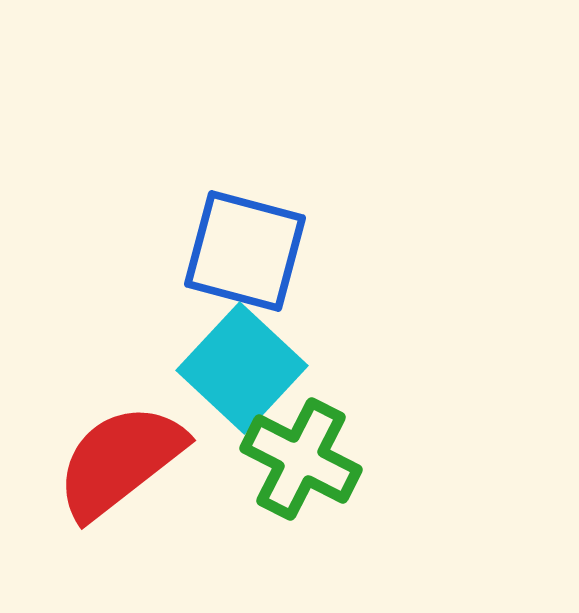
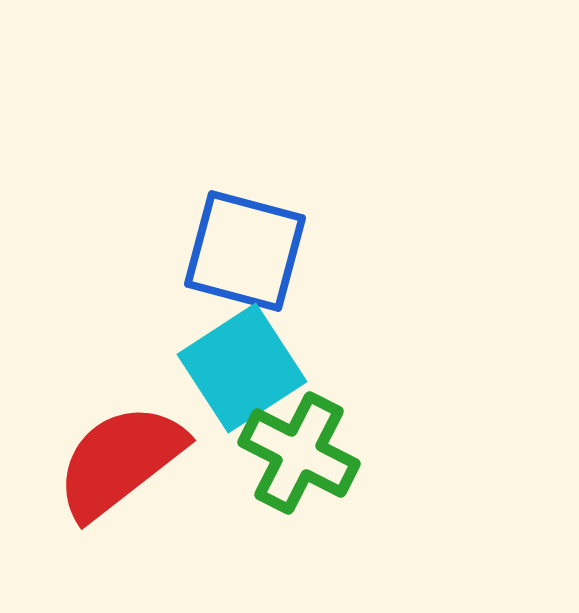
cyan square: rotated 14 degrees clockwise
green cross: moved 2 px left, 6 px up
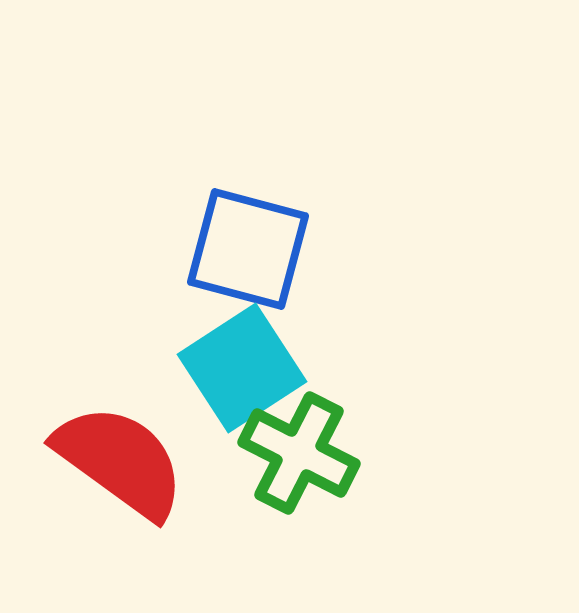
blue square: moved 3 px right, 2 px up
red semicircle: rotated 74 degrees clockwise
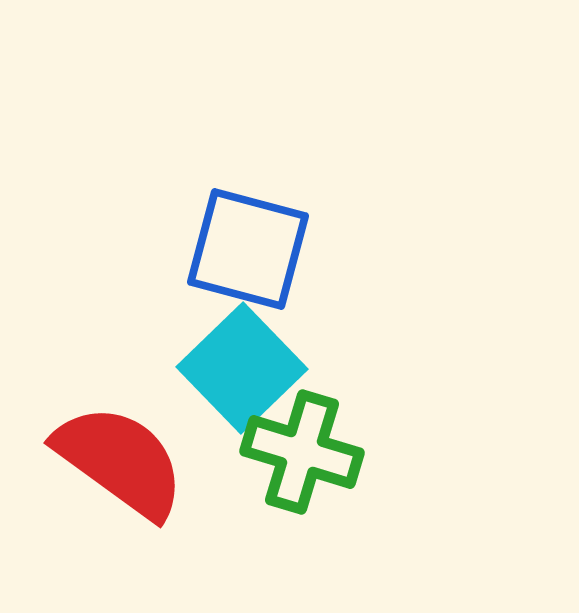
cyan square: rotated 11 degrees counterclockwise
green cross: moved 3 px right, 1 px up; rotated 10 degrees counterclockwise
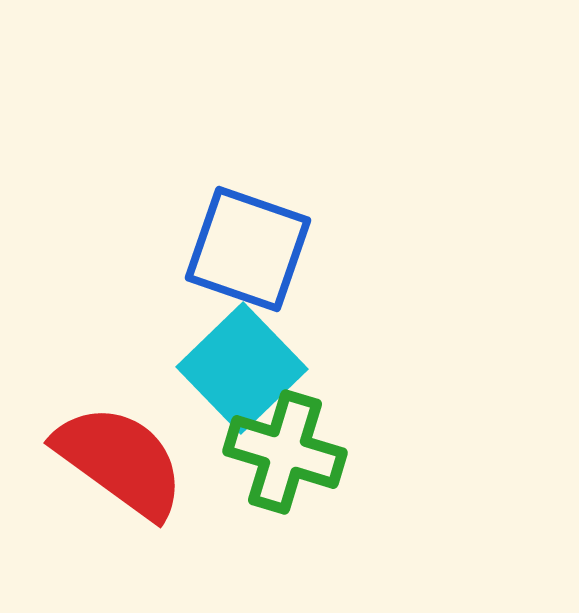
blue square: rotated 4 degrees clockwise
green cross: moved 17 px left
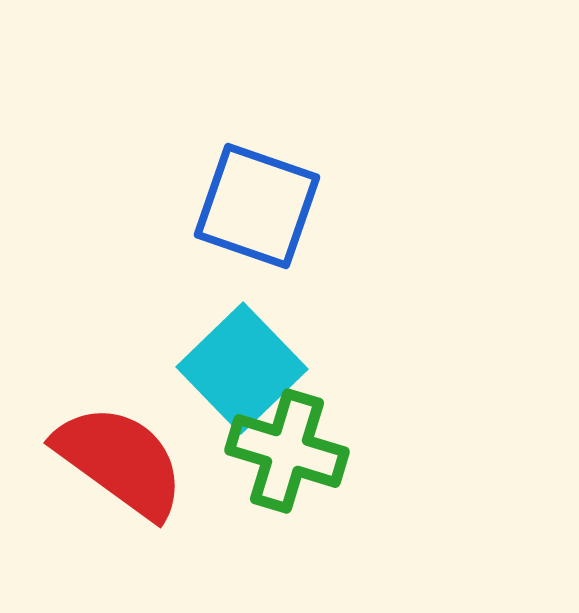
blue square: moved 9 px right, 43 px up
green cross: moved 2 px right, 1 px up
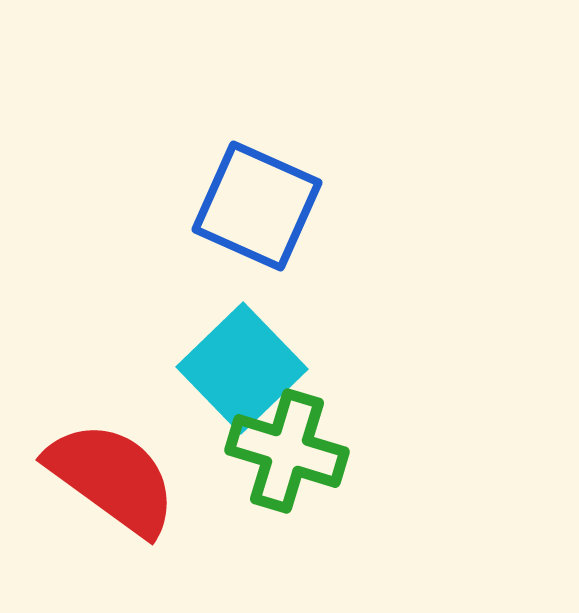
blue square: rotated 5 degrees clockwise
red semicircle: moved 8 px left, 17 px down
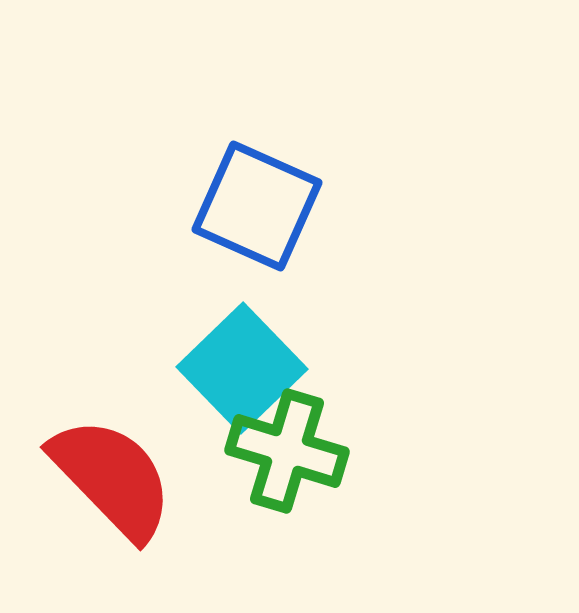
red semicircle: rotated 10 degrees clockwise
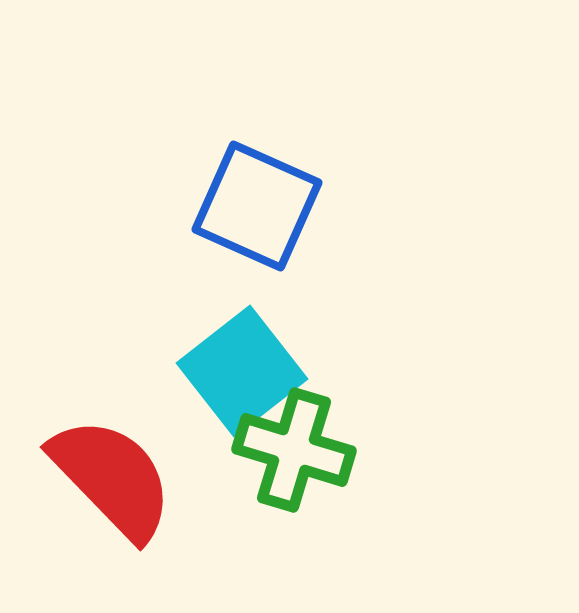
cyan square: moved 3 px down; rotated 6 degrees clockwise
green cross: moved 7 px right, 1 px up
